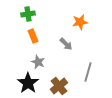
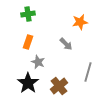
orange rectangle: moved 5 px left, 6 px down; rotated 40 degrees clockwise
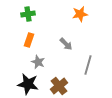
orange star: moved 8 px up
orange rectangle: moved 1 px right, 2 px up
gray line: moved 7 px up
black star: moved 1 px down; rotated 25 degrees counterclockwise
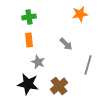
green cross: moved 1 px right, 3 px down
orange rectangle: rotated 24 degrees counterclockwise
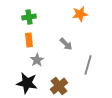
gray star: moved 1 px left, 2 px up; rotated 16 degrees clockwise
black star: moved 1 px left, 1 px up
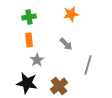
orange star: moved 9 px left
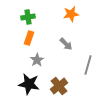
green cross: moved 1 px left
orange rectangle: moved 2 px up; rotated 24 degrees clockwise
black star: moved 2 px right, 1 px down
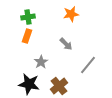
orange rectangle: moved 2 px left, 2 px up
gray star: moved 4 px right, 2 px down
gray line: rotated 24 degrees clockwise
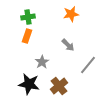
gray arrow: moved 2 px right, 1 px down
gray star: moved 1 px right
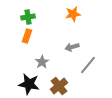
orange star: moved 2 px right
gray arrow: moved 4 px right, 2 px down; rotated 120 degrees clockwise
